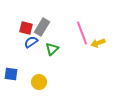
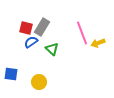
green triangle: rotated 32 degrees counterclockwise
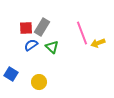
red square: rotated 16 degrees counterclockwise
blue semicircle: moved 3 px down
green triangle: moved 2 px up
blue square: rotated 24 degrees clockwise
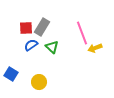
yellow arrow: moved 3 px left, 5 px down
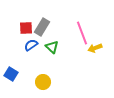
yellow circle: moved 4 px right
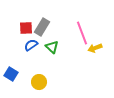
yellow circle: moved 4 px left
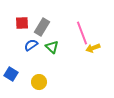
red square: moved 4 px left, 5 px up
yellow arrow: moved 2 px left
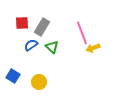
blue square: moved 2 px right, 2 px down
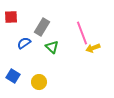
red square: moved 11 px left, 6 px up
blue semicircle: moved 7 px left, 2 px up
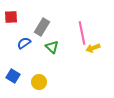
pink line: rotated 10 degrees clockwise
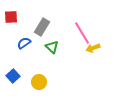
pink line: rotated 20 degrees counterclockwise
blue square: rotated 16 degrees clockwise
